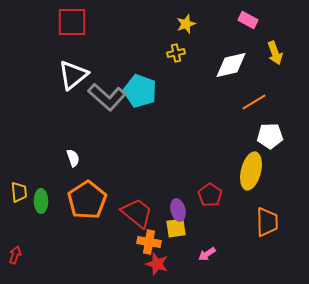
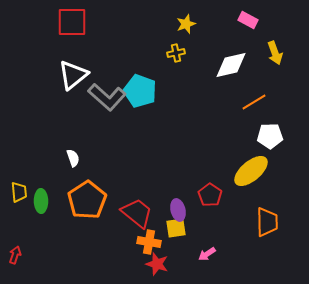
yellow ellipse: rotated 36 degrees clockwise
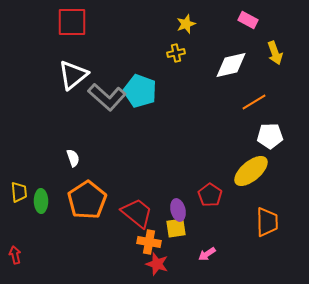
red arrow: rotated 30 degrees counterclockwise
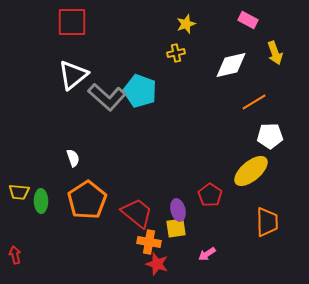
yellow trapezoid: rotated 100 degrees clockwise
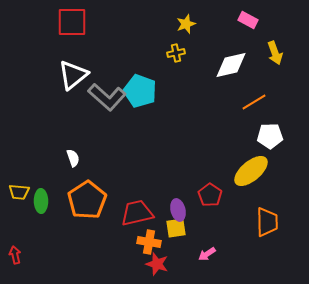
red trapezoid: rotated 52 degrees counterclockwise
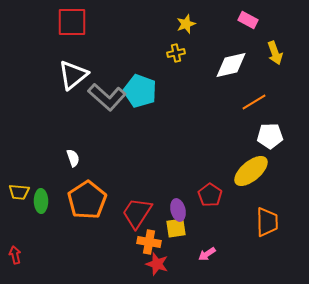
red trapezoid: rotated 44 degrees counterclockwise
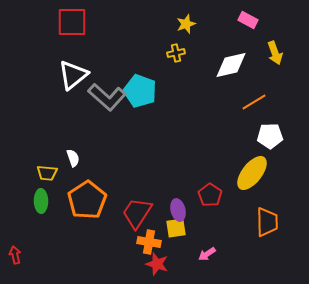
yellow ellipse: moved 1 px right, 2 px down; rotated 12 degrees counterclockwise
yellow trapezoid: moved 28 px right, 19 px up
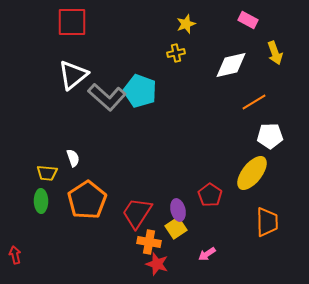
yellow square: rotated 25 degrees counterclockwise
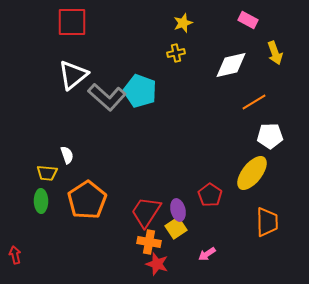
yellow star: moved 3 px left, 1 px up
white semicircle: moved 6 px left, 3 px up
red trapezoid: moved 9 px right, 1 px up
